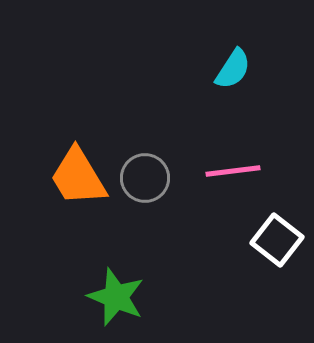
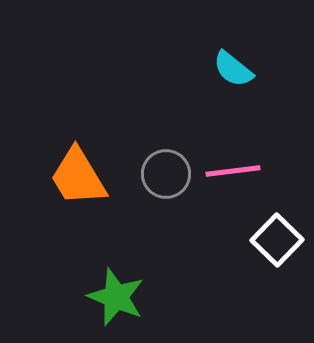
cyan semicircle: rotated 96 degrees clockwise
gray circle: moved 21 px right, 4 px up
white square: rotated 6 degrees clockwise
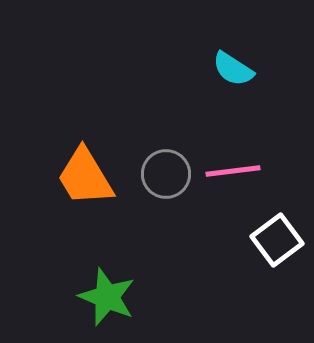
cyan semicircle: rotated 6 degrees counterclockwise
orange trapezoid: moved 7 px right
white square: rotated 9 degrees clockwise
green star: moved 9 px left
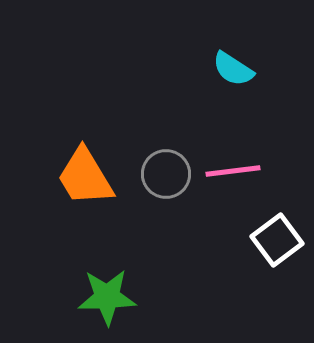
green star: rotated 24 degrees counterclockwise
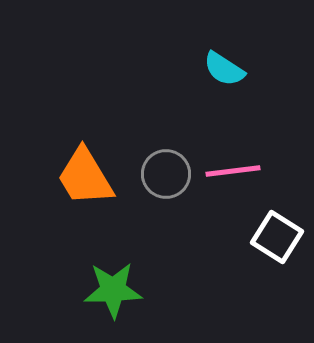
cyan semicircle: moved 9 px left
white square: moved 3 px up; rotated 21 degrees counterclockwise
green star: moved 6 px right, 7 px up
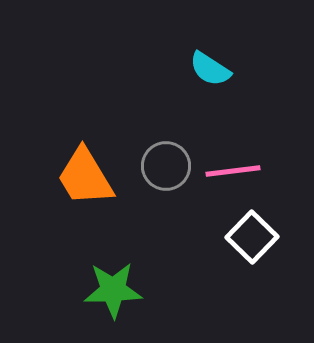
cyan semicircle: moved 14 px left
gray circle: moved 8 px up
white square: moved 25 px left; rotated 12 degrees clockwise
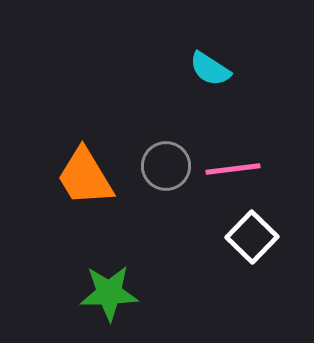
pink line: moved 2 px up
green star: moved 4 px left, 3 px down
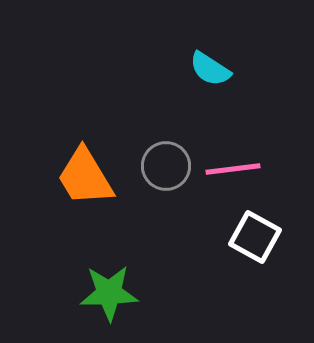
white square: moved 3 px right; rotated 15 degrees counterclockwise
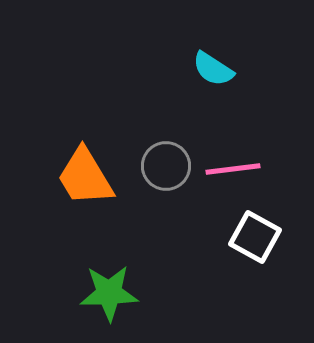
cyan semicircle: moved 3 px right
